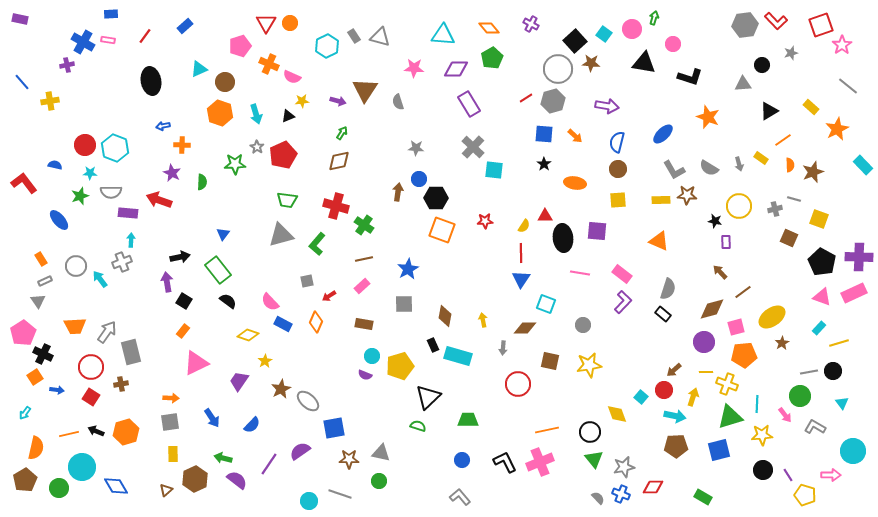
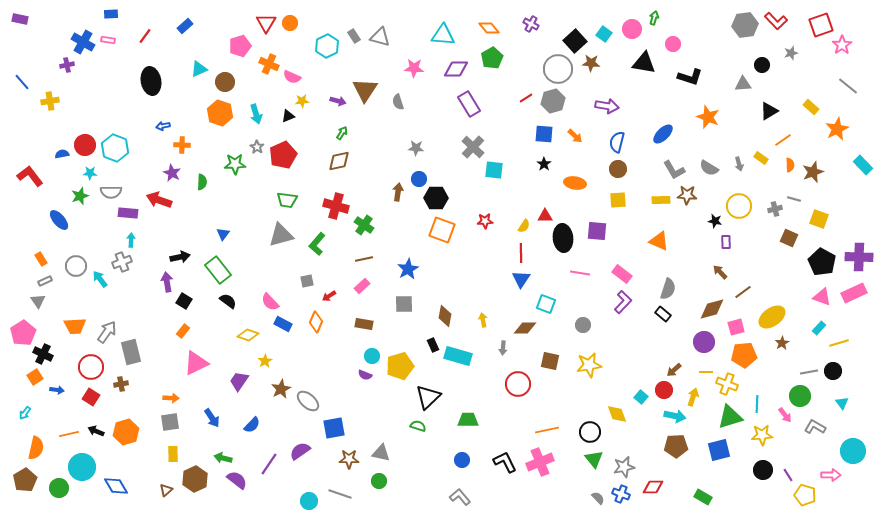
blue semicircle at (55, 165): moved 7 px right, 11 px up; rotated 24 degrees counterclockwise
red L-shape at (24, 183): moved 6 px right, 7 px up
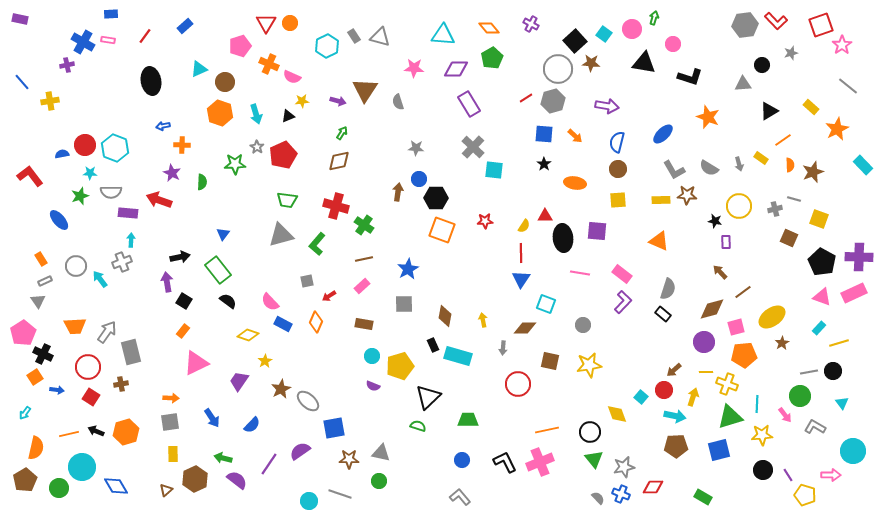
red circle at (91, 367): moved 3 px left
purple semicircle at (365, 375): moved 8 px right, 11 px down
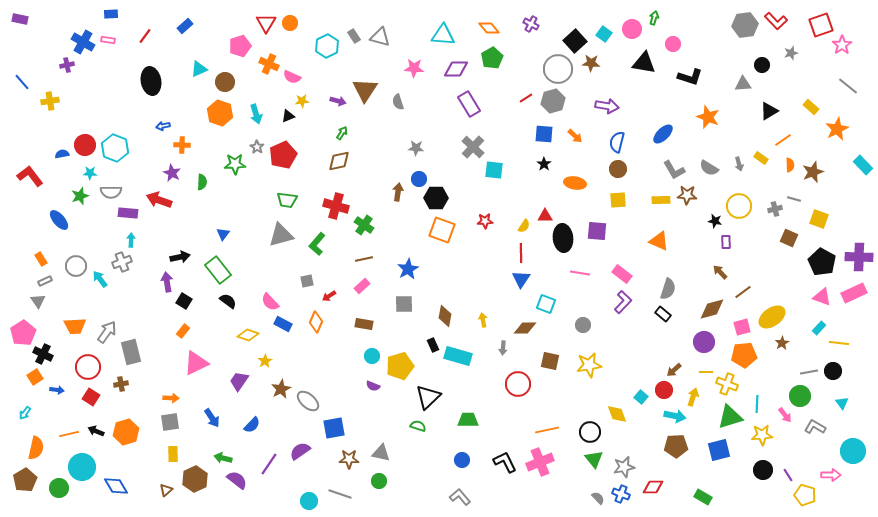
pink square at (736, 327): moved 6 px right
yellow line at (839, 343): rotated 24 degrees clockwise
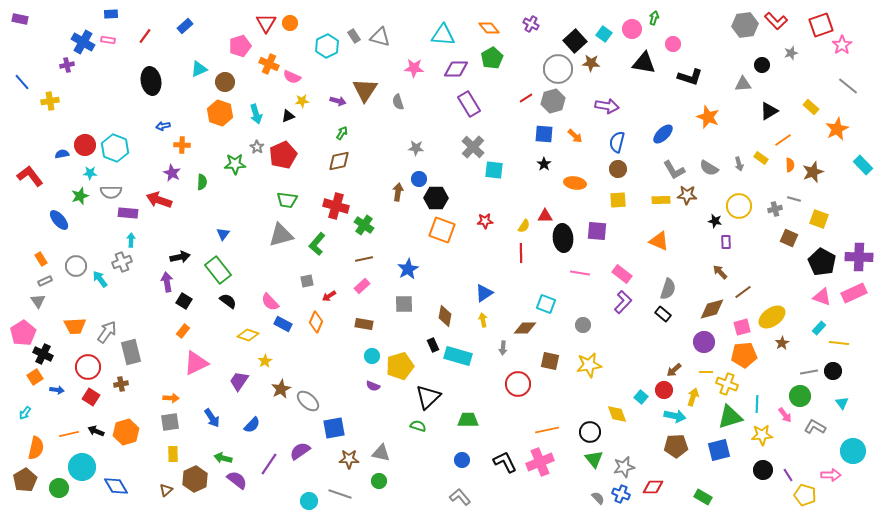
blue triangle at (521, 279): moved 37 px left, 14 px down; rotated 24 degrees clockwise
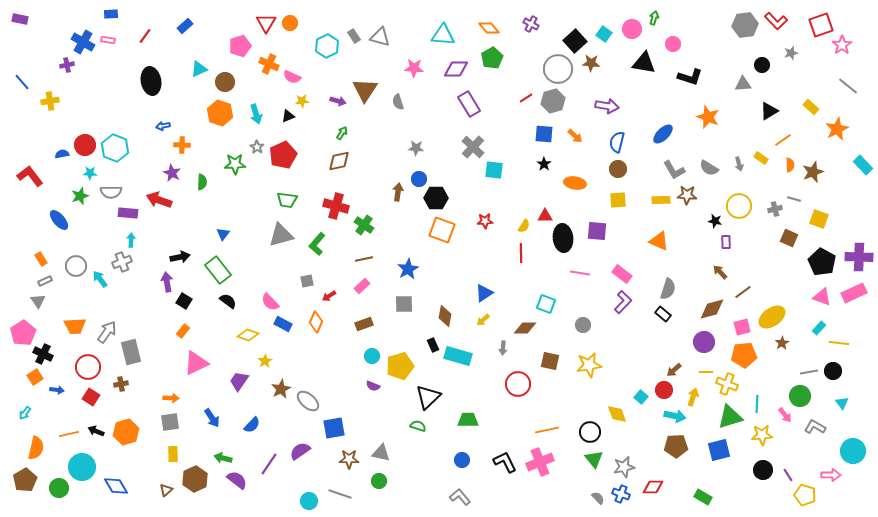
yellow arrow at (483, 320): rotated 120 degrees counterclockwise
brown rectangle at (364, 324): rotated 30 degrees counterclockwise
